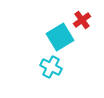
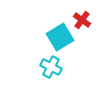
red cross: rotated 18 degrees counterclockwise
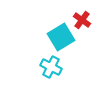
cyan square: moved 1 px right
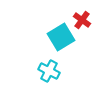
cyan cross: moved 2 px left, 4 px down
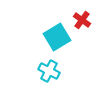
cyan square: moved 4 px left
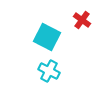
cyan square: moved 10 px left; rotated 32 degrees counterclockwise
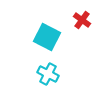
cyan cross: moved 1 px left, 3 px down
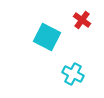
cyan cross: moved 25 px right
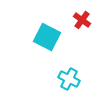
cyan cross: moved 4 px left, 5 px down
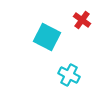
cyan cross: moved 4 px up
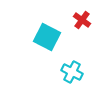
cyan cross: moved 3 px right, 3 px up
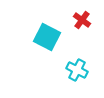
cyan cross: moved 5 px right, 2 px up
